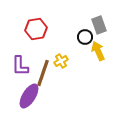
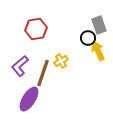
black circle: moved 3 px right, 1 px down
purple L-shape: rotated 50 degrees clockwise
purple ellipse: moved 3 px down
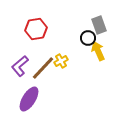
brown line: moved 5 px up; rotated 24 degrees clockwise
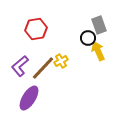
purple ellipse: moved 1 px up
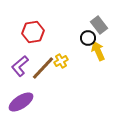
gray rectangle: rotated 18 degrees counterclockwise
red hexagon: moved 3 px left, 3 px down
purple ellipse: moved 8 px left, 4 px down; rotated 25 degrees clockwise
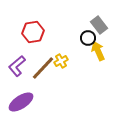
purple L-shape: moved 3 px left
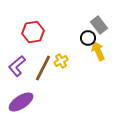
brown line: rotated 16 degrees counterclockwise
